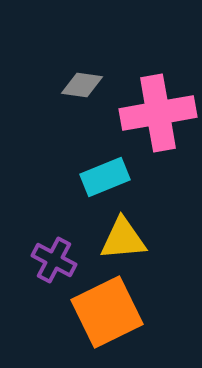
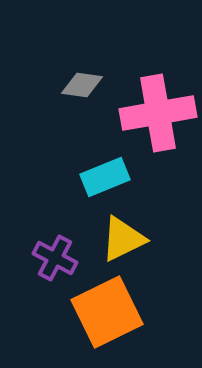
yellow triangle: rotated 21 degrees counterclockwise
purple cross: moved 1 px right, 2 px up
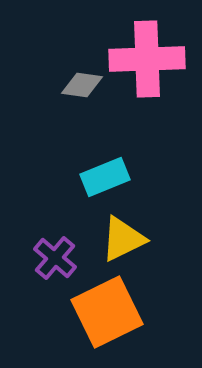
pink cross: moved 11 px left, 54 px up; rotated 8 degrees clockwise
purple cross: rotated 12 degrees clockwise
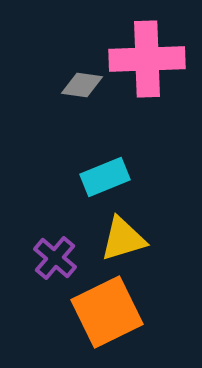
yellow triangle: rotated 9 degrees clockwise
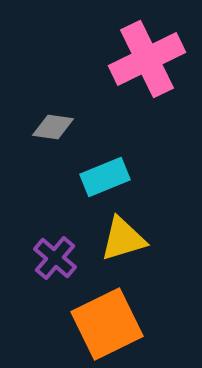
pink cross: rotated 24 degrees counterclockwise
gray diamond: moved 29 px left, 42 px down
orange square: moved 12 px down
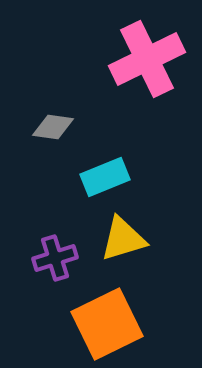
purple cross: rotated 33 degrees clockwise
